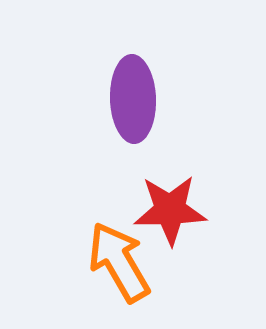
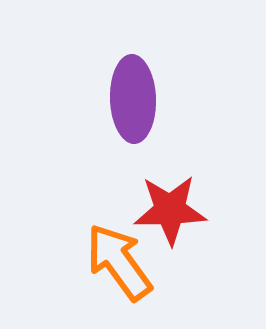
orange arrow: rotated 6 degrees counterclockwise
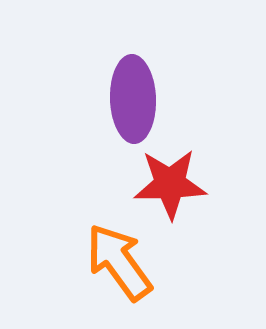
red star: moved 26 px up
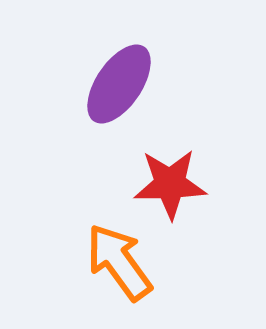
purple ellipse: moved 14 px left, 15 px up; rotated 36 degrees clockwise
